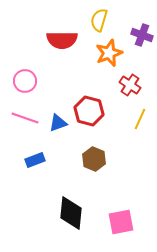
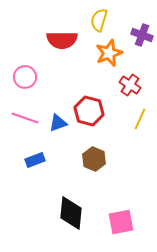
pink circle: moved 4 px up
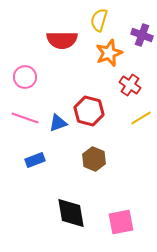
yellow line: moved 1 px right, 1 px up; rotated 35 degrees clockwise
black diamond: rotated 16 degrees counterclockwise
